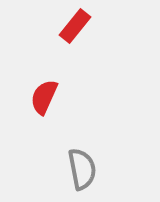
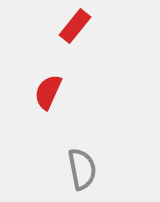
red semicircle: moved 4 px right, 5 px up
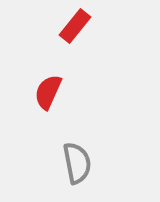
gray semicircle: moved 5 px left, 6 px up
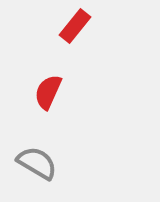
gray semicircle: moved 40 px left; rotated 48 degrees counterclockwise
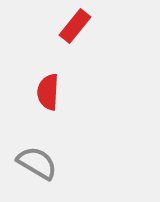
red semicircle: rotated 21 degrees counterclockwise
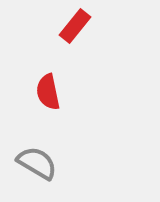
red semicircle: rotated 15 degrees counterclockwise
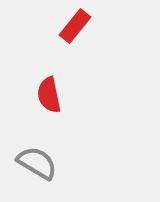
red semicircle: moved 1 px right, 3 px down
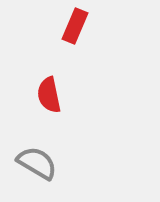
red rectangle: rotated 16 degrees counterclockwise
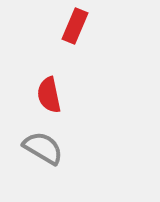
gray semicircle: moved 6 px right, 15 px up
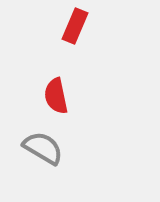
red semicircle: moved 7 px right, 1 px down
